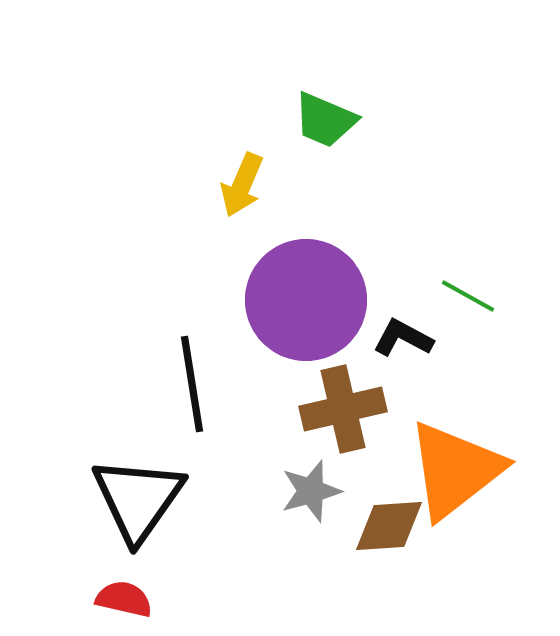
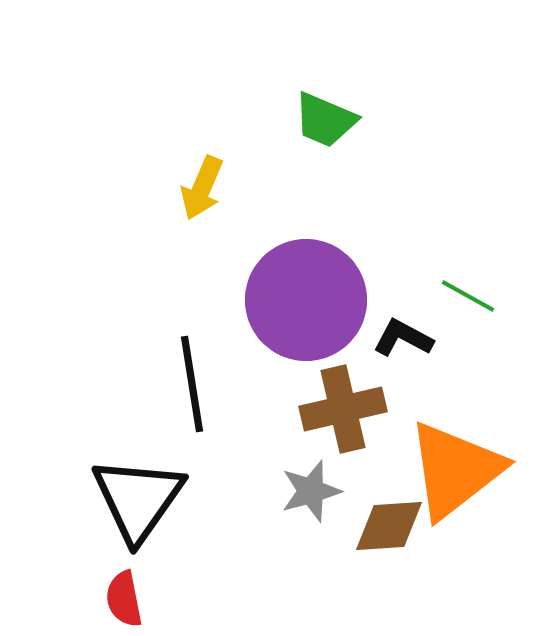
yellow arrow: moved 40 px left, 3 px down
red semicircle: rotated 114 degrees counterclockwise
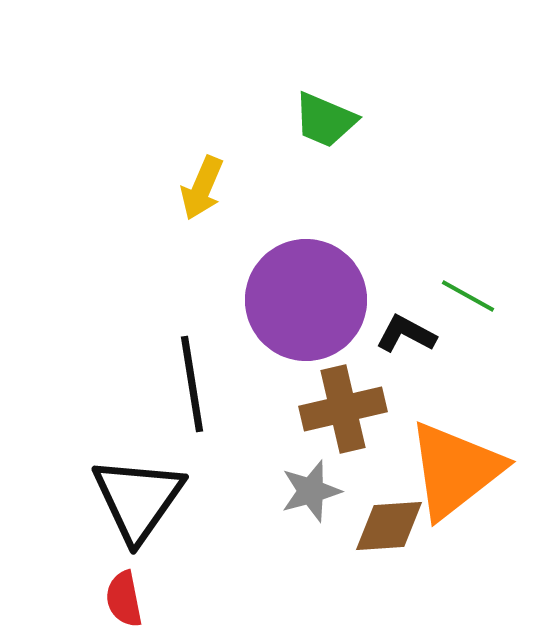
black L-shape: moved 3 px right, 4 px up
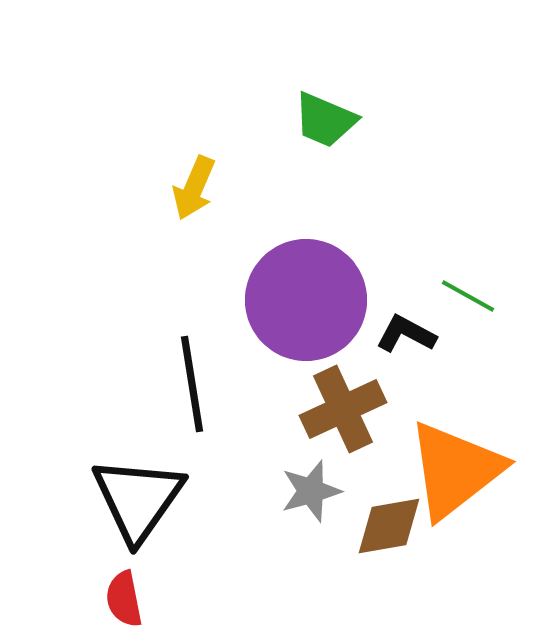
yellow arrow: moved 8 px left
brown cross: rotated 12 degrees counterclockwise
brown diamond: rotated 6 degrees counterclockwise
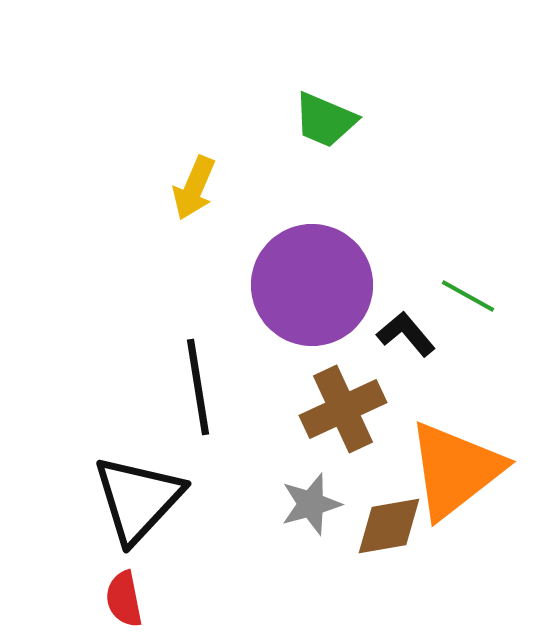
purple circle: moved 6 px right, 15 px up
black L-shape: rotated 22 degrees clockwise
black line: moved 6 px right, 3 px down
gray star: moved 13 px down
black triangle: rotated 8 degrees clockwise
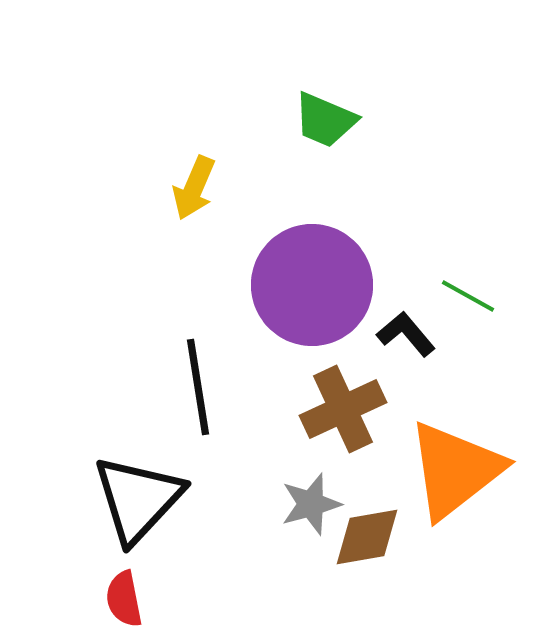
brown diamond: moved 22 px left, 11 px down
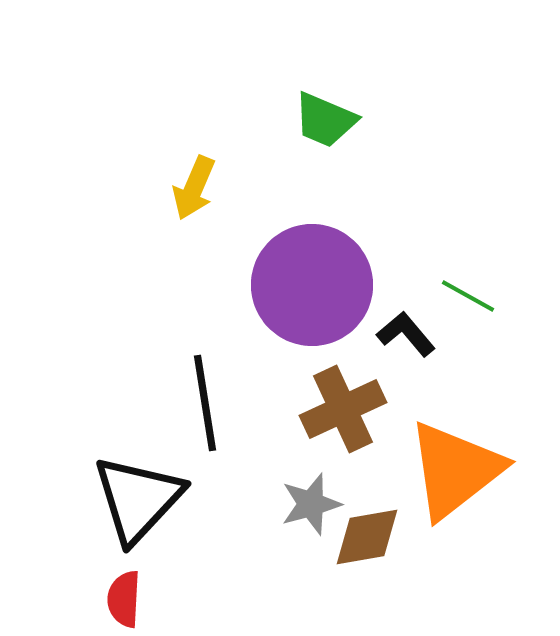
black line: moved 7 px right, 16 px down
red semicircle: rotated 14 degrees clockwise
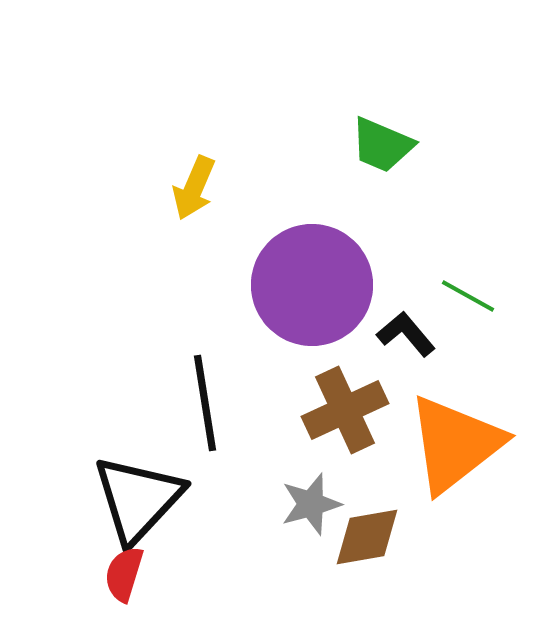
green trapezoid: moved 57 px right, 25 px down
brown cross: moved 2 px right, 1 px down
orange triangle: moved 26 px up
red semicircle: moved 25 px up; rotated 14 degrees clockwise
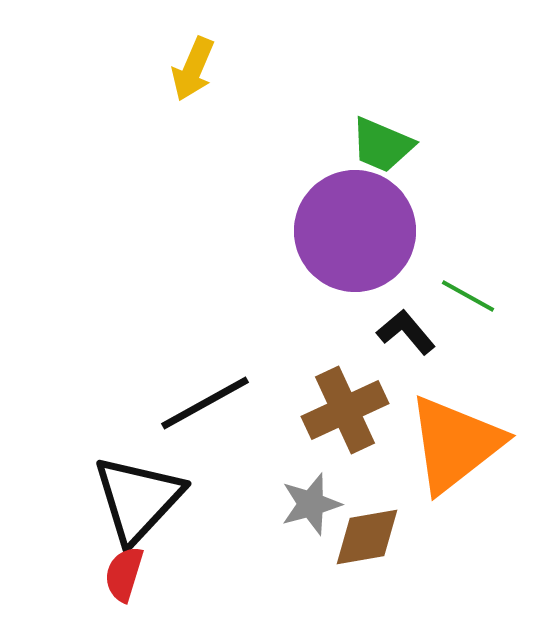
yellow arrow: moved 1 px left, 119 px up
purple circle: moved 43 px right, 54 px up
black L-shape: moved 2 px up
black line: rotated 70 degrees clockwise
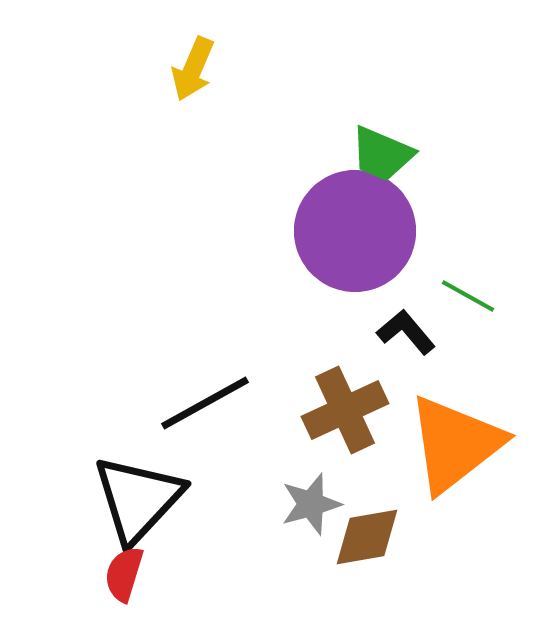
green trapezoid: moved 9 px down
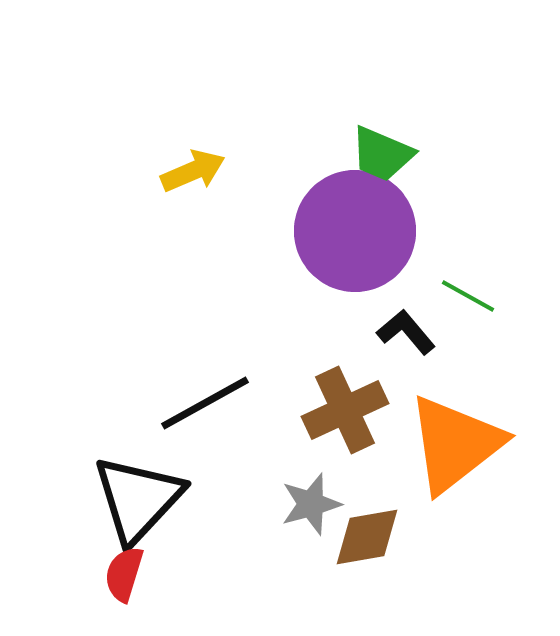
yellow arrow: moved 102 px down; rotated 136 degrees counterclockwise
